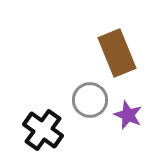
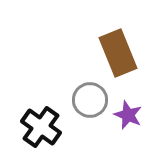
brown rectangle: moved 1 px right
black cross: moved 2 px left, 3 px up
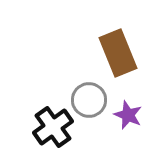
gray circle: moved 1 px left
black cross: moved 12 px right; rotated 18 degrees clockwise
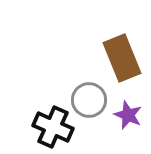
brown rectangle: moved 4 px right, 5 px down
black cross: rotated 30 degrees counterclockwise
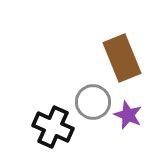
gray circle: moved 4 px right, 2 px down
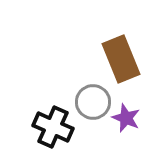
brown rectangle: moved 1 px left, 1 px down
purple star: moved 2 px left, 3 px down
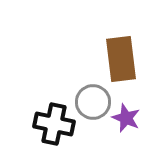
brown rectangle: rotated 15 degrees clockwise
black cross: moved 1 px right, 3 px up; rotated 12 degrees counterclockwise
